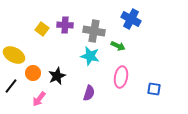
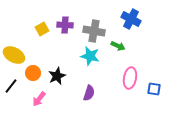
yellow square: rotated 24 degrees clockwise
pink ellipse: moved 9 px right, 1 px down
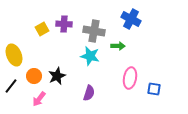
purple cross: moved 1 px left, 1 px up
green arrow: rotated 24 degrees counterclockwise
yellow ellipse: rotated 40 degrees clockwise
orange circle: moved 1 px right, 3 px down
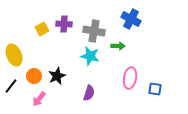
blue square: moved 1 px right
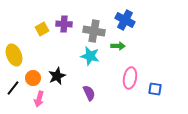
blue cross: moved 6 px left, 1 px down
orange circle: moved 1 px left, 2 px down
black line: moved 2 px right, 2 px down
purple semicircle: rotated 42 degrees counterclockwise
pink arrow: rotated 21 degrees counterclockwise
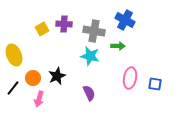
blue square: moved 5 px up
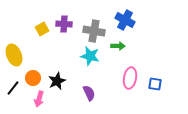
black star: moved 5 px down
